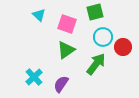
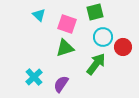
green triangle: moved 1 px left, 2 px up; rotated 18 degrees clockwise
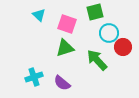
cyan circle: moved 6 px right, 4 px up
green arrow: moved 1 px right, 4 px up; rotated 80 degrees counterclockwise
cyan cross: rotated 24 degrees clockwise
purple semicircle: moved 1 px right, 1 px up; rotated 84 degrees counterclockwise
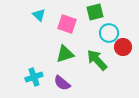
green triangle: moved 6 px down
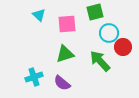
pink square: rotated 24 degrees counterclockwise
green arrow: moved 3 px right, 1 px down
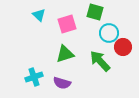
green square: rotated 30 degrees clockwise
pink square: rotated 12 degrees counterclockwise
purple semicircle: rotated 24 degrees counterclockwise
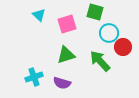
green triangle: moved 1 px right, 1 px down
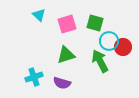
green square: moved 11 px down
cyan circle: moved 8 px down
green arrow: rotated 15 degrees clockwise
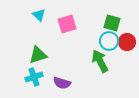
green square: moved 17 px right
red circle: moved 4 px right, 5 px up
green triangle: moved 28 px left
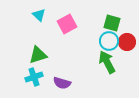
pink square: rotated 12 degrees counterclockwise
green arrow: moved 7 px right, 1 px down
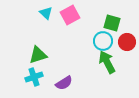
cyan triangle: moved 7 px right, 2 px up
pink square: moved 3 px right, 9 px up
cyan circle: moved 6 px left
purple semicircle: moved 2 px right; rotated 48 degrees counterclockwise
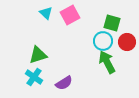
cyan cross: rotated 36 degrees counterclockwise
